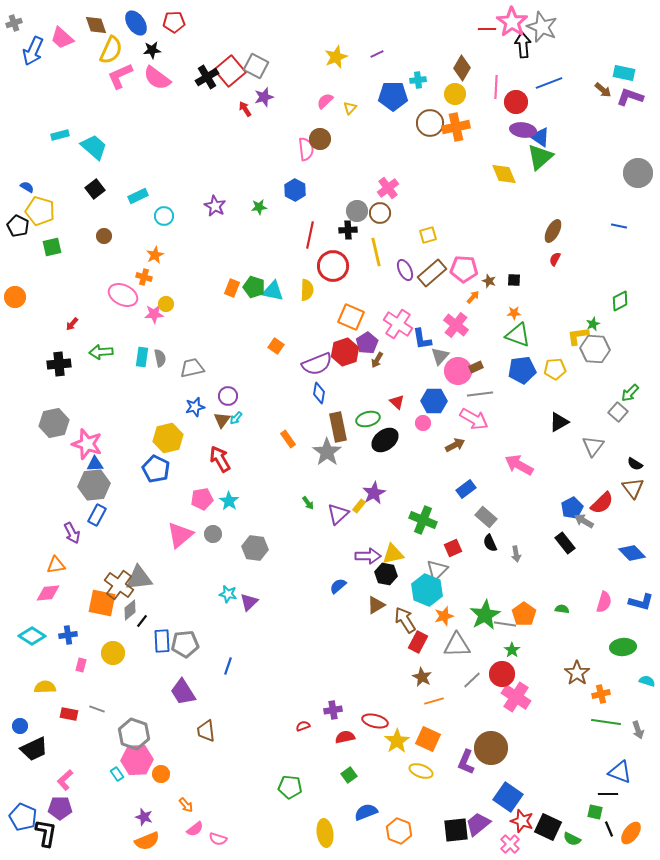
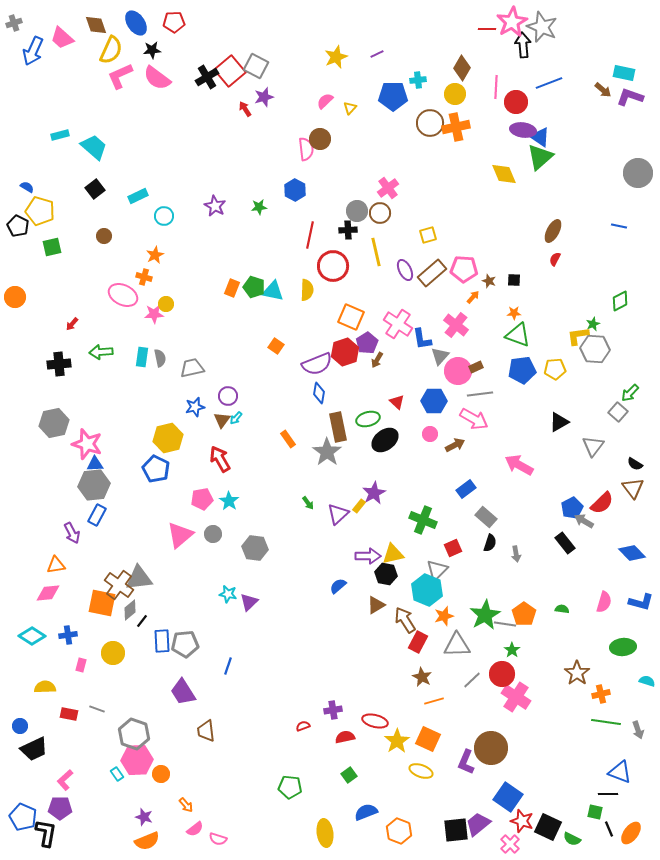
pink star at (512, 22): rotated 8 degrees clockwise
pink circle at (423, 423): moved 7 px right, 11 px down
black semicircle at (490, 543): rotated 138 degrees counterclockwise
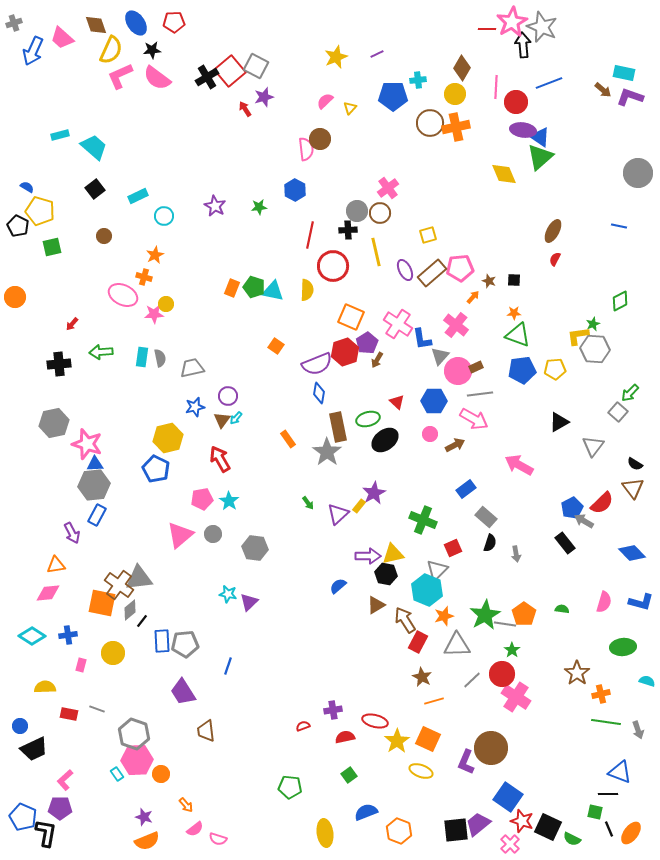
pink pentagon at (464, 269): moved 4 px left, 1 px up; rotated 8 degrees counterclockwise
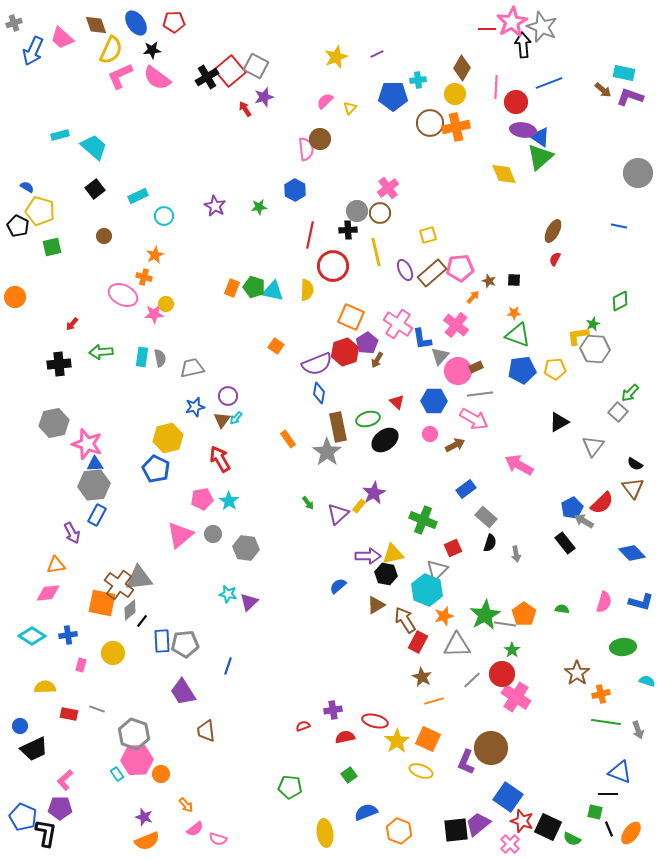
gray hexagon at (255, 548): moved 9 px left
